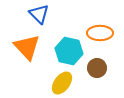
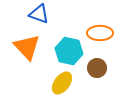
blue triangle: rotated 25 degrees counterclockwise
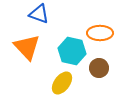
cyan hexagon: moved 3 px right
brown circle: moved 2 px right
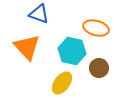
orange ellipse: moved 4 px left, 5 px up; rotated 15 degrees clockwise
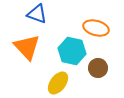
blue triangle: moved 2 px left
brown circle: moved 1 px left
yellow ellipse: moved 4 px left
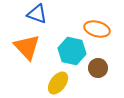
orange ellipse: moved 1 px right, 1 px down
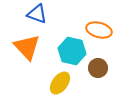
orange ellipse: moved 2 px right, 1 px down
yellow ellipse: moved 2 px right
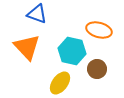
brown circle: moved 1 px left, 1 px down
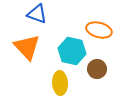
yellow ellipse: rotated 40 degrees counterclockwise
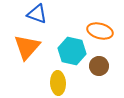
orange ellipse: moved 1 px right, 1 px down
orange triangle: rotated 24 degrees clockwise
brown circle: moved 2 px right, 3 px up
yellow ellipse: moved 2 px left
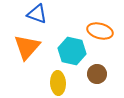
brown circle: moved 2 px left, 8 px down
